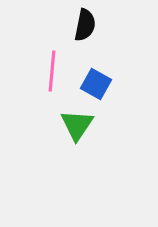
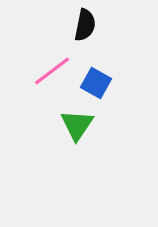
pink line: rotated 48 degrees clockwise
blue square: moved 1 px up
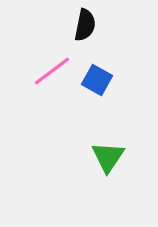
blue square: moved 1 px right, 3 px up
green triangle: moved 31 px right, 32 px down
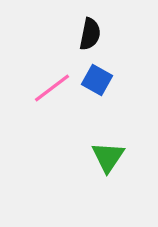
black semicircle: moved 5 px right, 9 px down
pink line: moved 17 px down
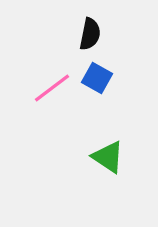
blue square: moved 2 px up
green triangle: rotated 30 degrees counterclockwise
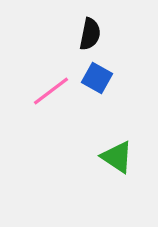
pink line: moved 1 px left, 3 px down
green triangle: moved 9 px right
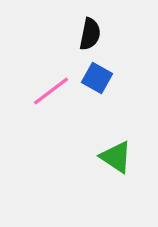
green triangle: moved 1 px left
